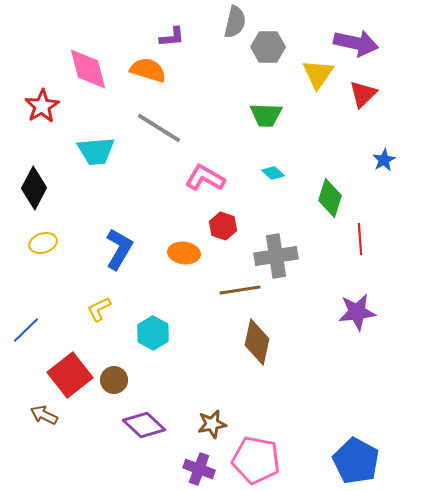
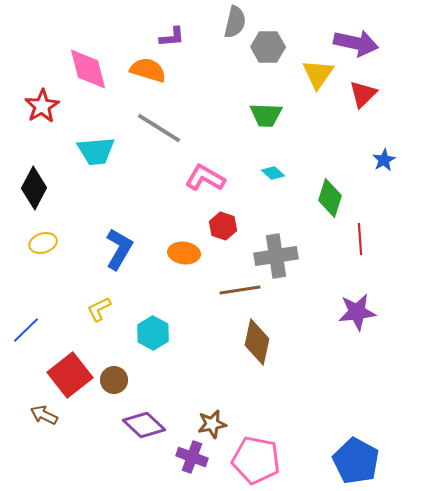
purple cross: moved 7 px left, 12 px up
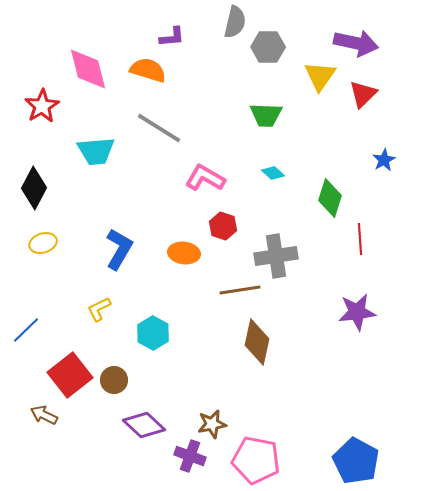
yellow triangle: moved 2 px right, 2 px down
purple cross: moved 2 px left, 1 px up
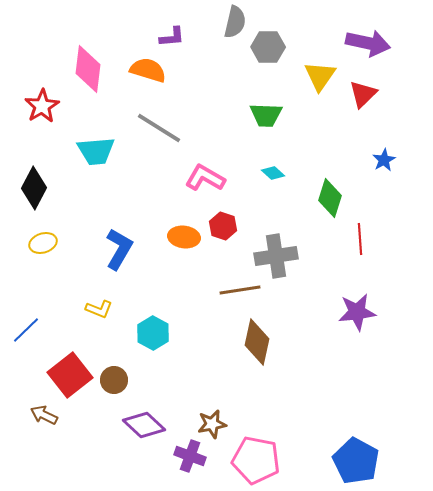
purple arrow: moved 12 px right
pink diamond: rotated 21 degrees clockwise
orange ellipse: moved 16 px up
yellow L-shape: rotated 132 degrees counterclockwise
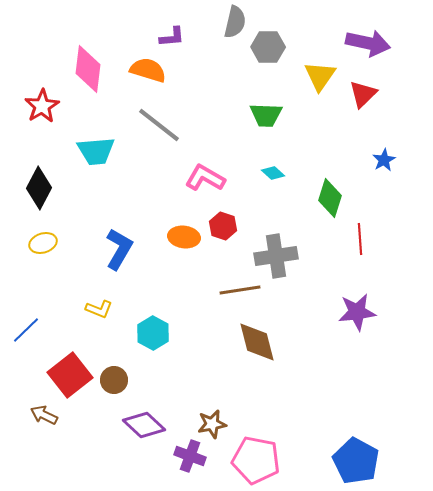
gray line: moved 3 px up; rotated 6 degrees clockwise
black diamond: moved 5 px right
brown diamond: rotated 27 degrees counterclockwise
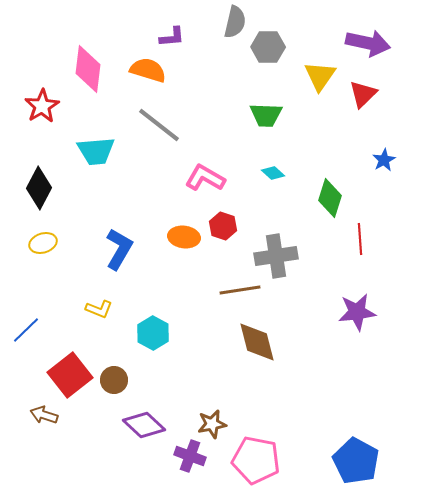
brown arrow: rotated 8 degrees counterclockwise
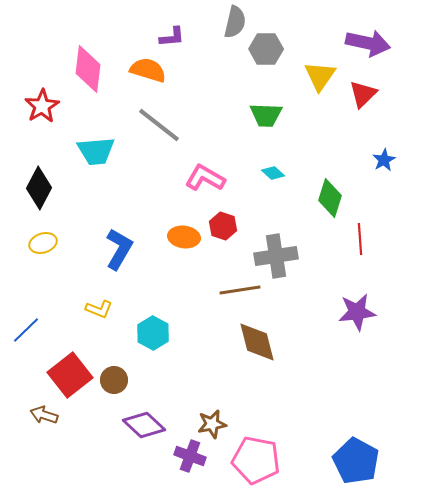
gray hexagon: moved 2 px left, 2 px down
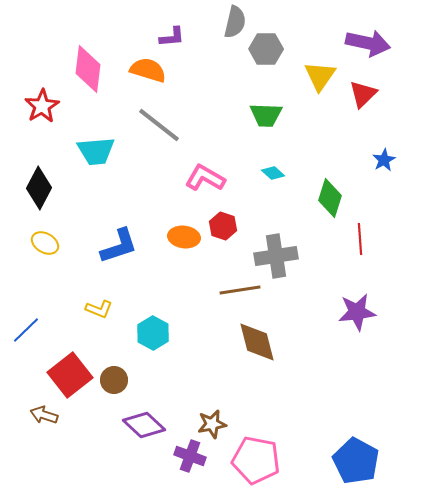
yellow ellipse: moved 2 px right; rotated 48 degrees clockwise
blue L-shape: moved 3 px up; rotated 42 degrees clockwise
